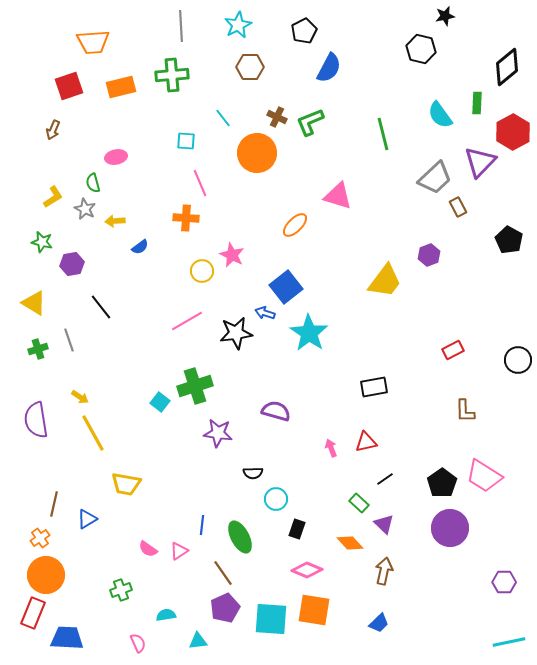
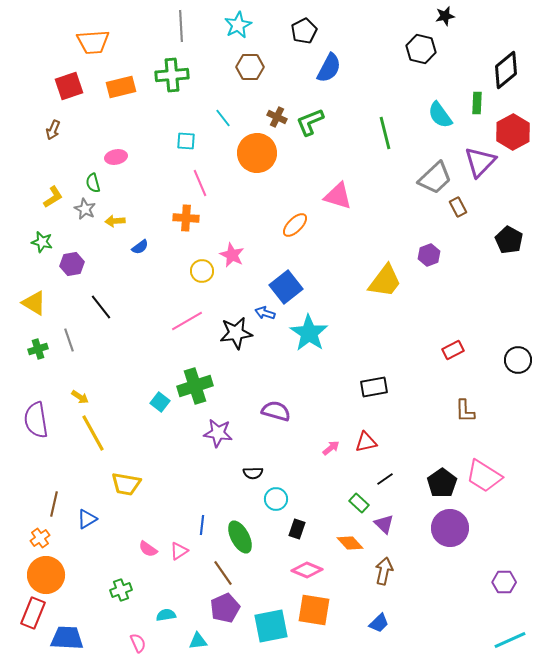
black diamond at (507, 67): moved 1 px left, 3 px down
green line at (383, 134): moved 2 px right, 1 px up
pink arrow at (331, 448): rotated 72 degrees clockwise
cyan square at (271, 619): moved 7 px down; rotated 15 degrees counterclockwise
cyan line at (509, 642): moved 1 px right, 2 px up; rotated 12 degrees counterclockwise
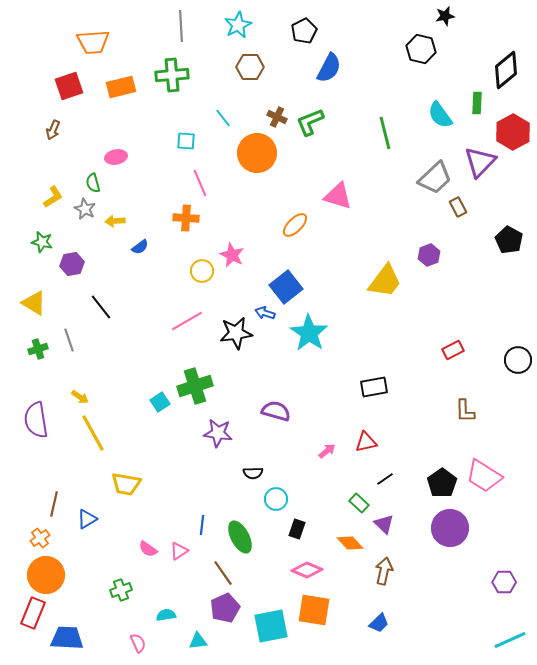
cyan square at (160, 402): rotated 18 degrees clockwise
pink arrow at (331, 448): moved 4 px left, 3 px down
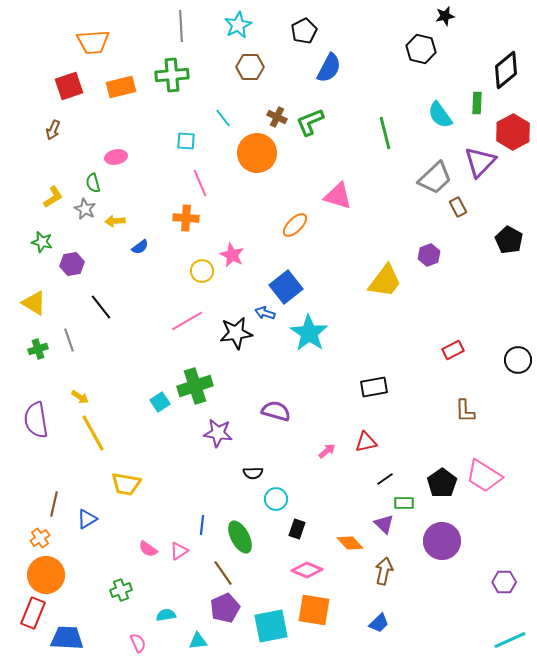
green rectangle at (359, 503): moved 45 px right; rotated 42 degrees counterclockwise
purple circle at (450, 528): moved 8 px left, 13 px down
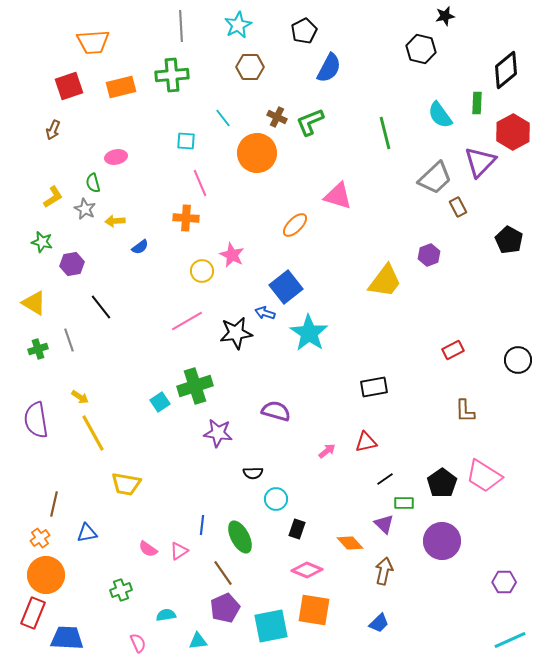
blue triangle at (87, 519): moved 14 px down; rotated 20 degrees clockwise
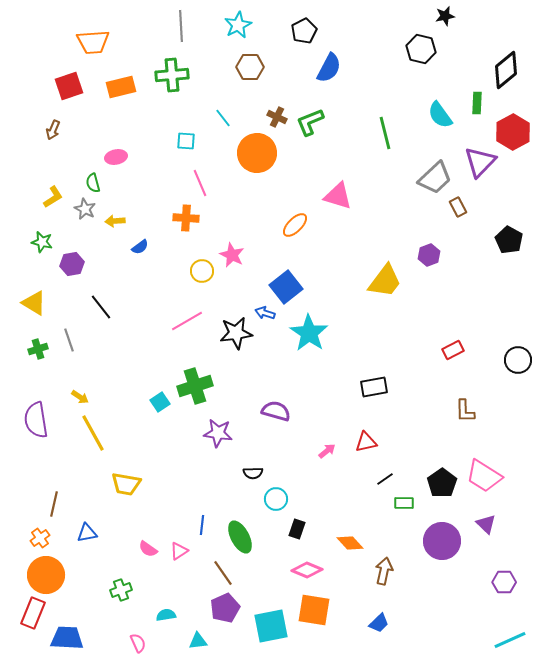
purple triangle at (384, 524): moved 102 px right
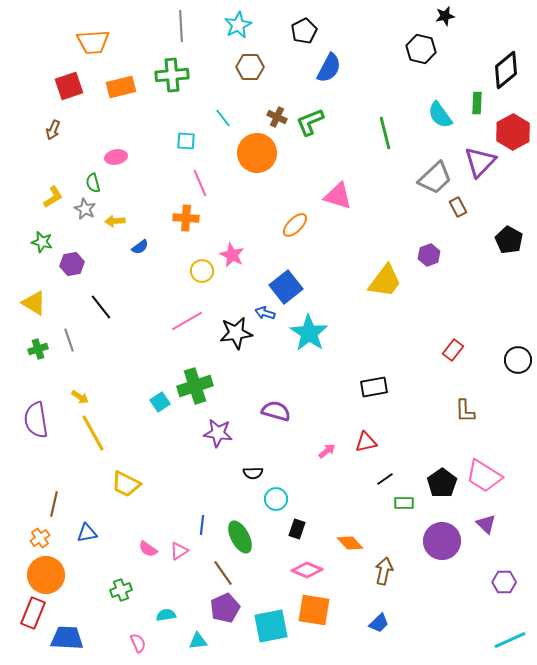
red rectangle at (453, 350): rotated 25 degrees counterclockwise
yellow trapezoid at (126, 484): rotated 16 degrees clockwise
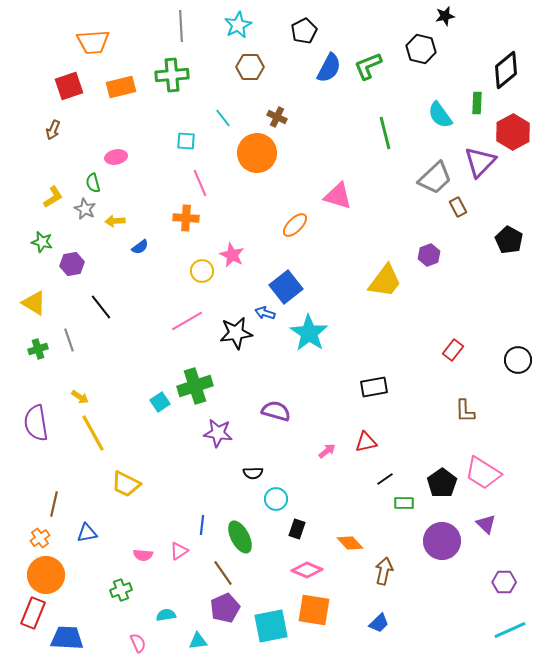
green L-shape at (310, 122): moved 58 px right, 56 px up
purple semicircle at (36, 420): moved 3 px down
pink trapezoid at (484, 476): moved 1 px left, 3 px up
pink semicircle at (148, 549): moved 5 px left, 6 px down; rotated 30 degrees counterclockwise
cyan line at (510, 640): moved 10 px up
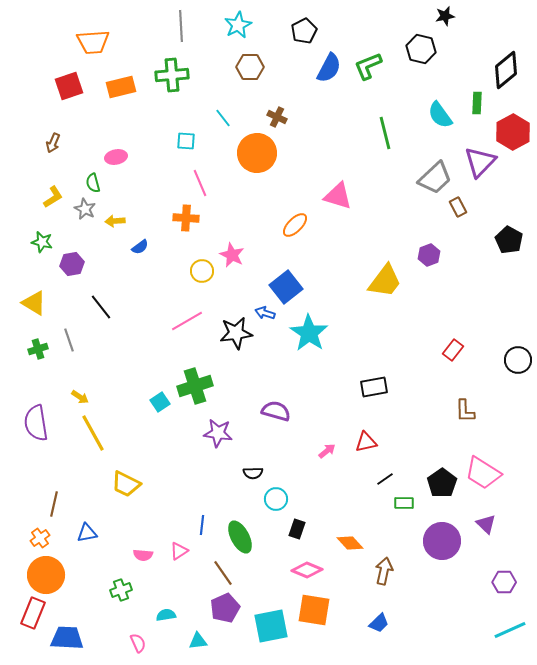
brown arrow at (53, 130): moved 13 px down
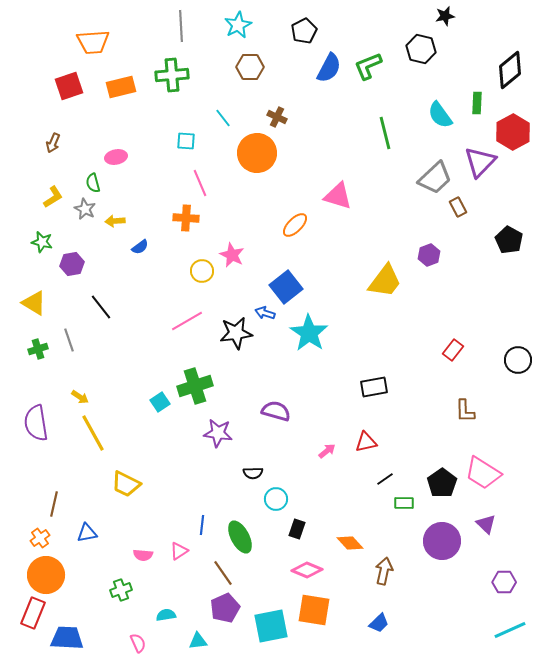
black diamond at (506, 70): moved 4 px right
